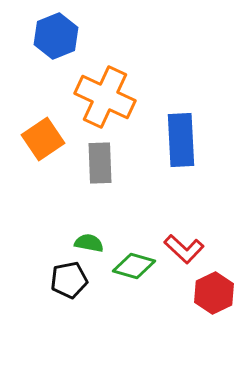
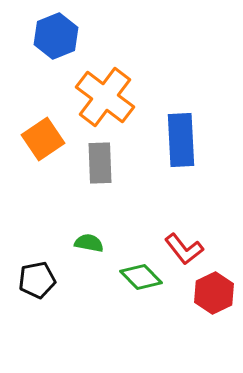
orange cross: rotated 12 degrees clockwise
red L-shape: rotated 9 degrees clockwise
green diamond: moved 7 px right, 11 px down; rotated 30 degrees clockwise
black pentagon: moved 32 px left
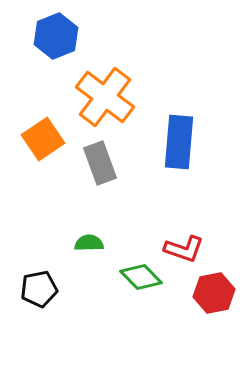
blue rectangle: moved 2 px left, 2 px down; rotated 8 degrees clockwise
gray rectangle: rotated 18 degrees counterclockwise
green semicircle: rotated 12 degrees counterclockwise
red L-shape: rotated 33 degrees counterclockwise
black pentagon: moved 2 px right, 9 px down
red hexagon: rotated 15 degrees clockwise
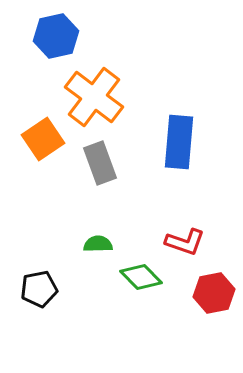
blue hexagon: rotated 9 degrees clockwise
orange cross: moved 11 px left
green semicircle: moved 9 px right, 1 px down
red L-shape: moved 1 px right, 7 px up
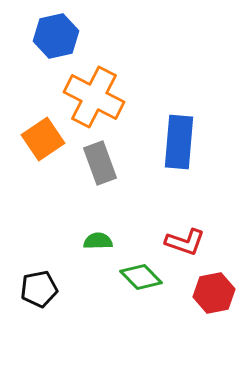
orange cross: rotated 10 degrees counterclockwise
green semicircle: moved 3 px up
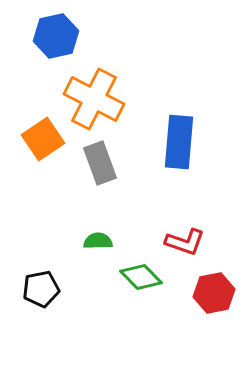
orange cross: moved 2 px down
black pentagon: moved 2 px right
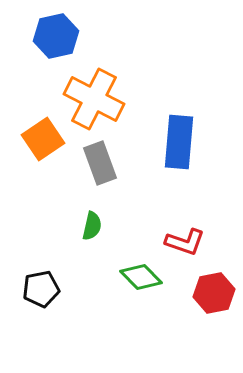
green semicircle: moved 6 px left, 15 px up; rotated 104 degrees clockwise
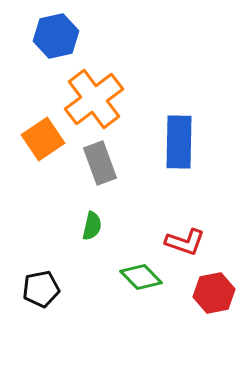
orange cross: rotated 26 degrees clockwise
blue rectangle: rotated 4 degrees counterclockwise
